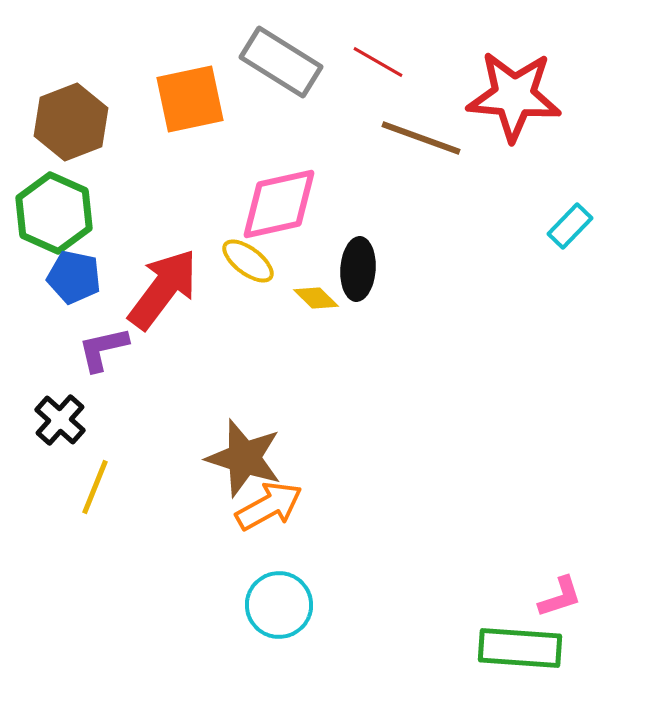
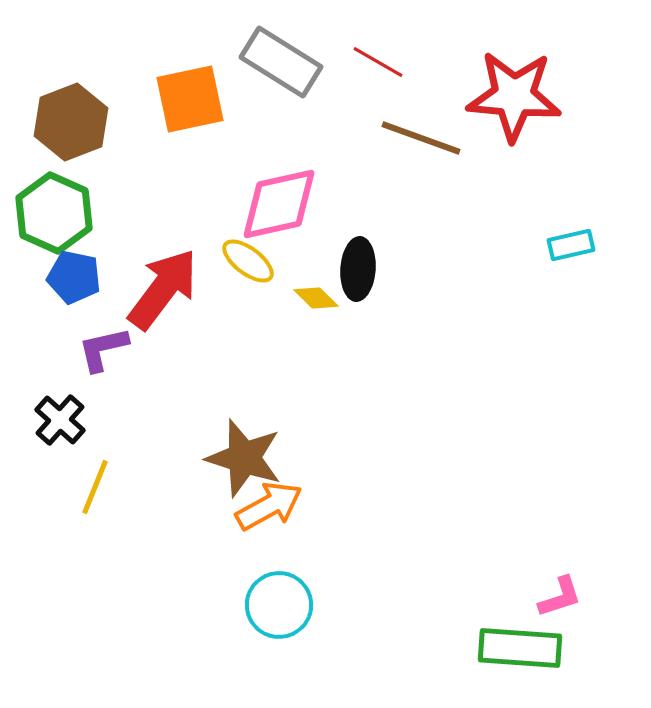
cyan rectangle: moved 1 px right, 19 px down; rotated 33 degrees clockwise
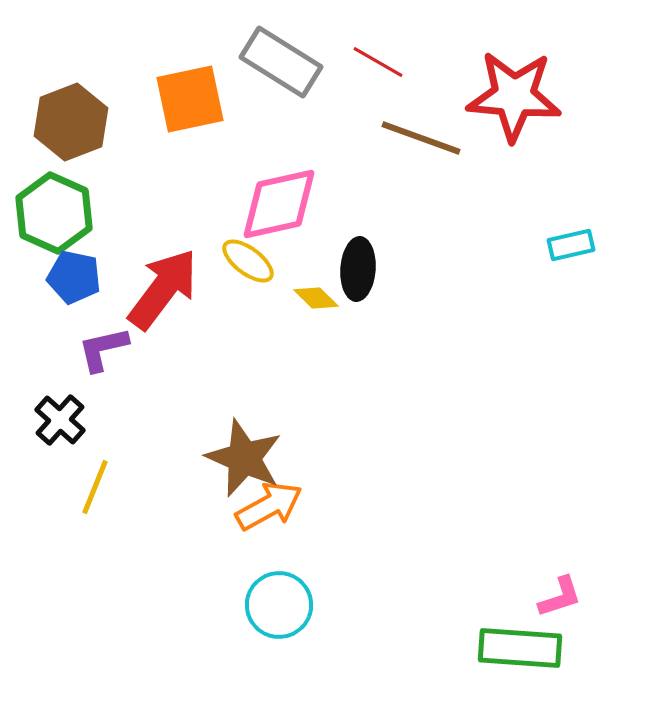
brown star: rotated 6 degrees clockwise
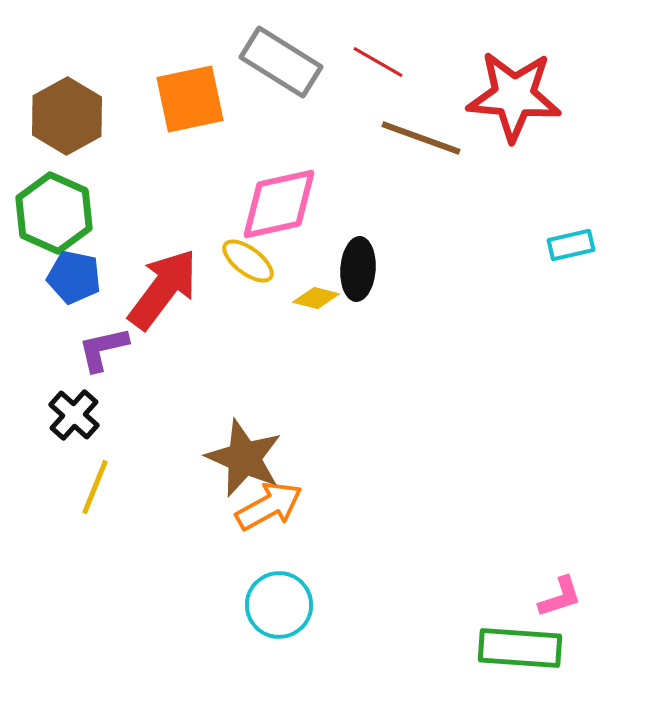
brown hexagon: moved 4 px left, 6 px up; rotated 8 degrees counterclockwise
yellow diamond: rotated 30 degrees counterclockwise
black cross: moved 14 px right, 5 px up
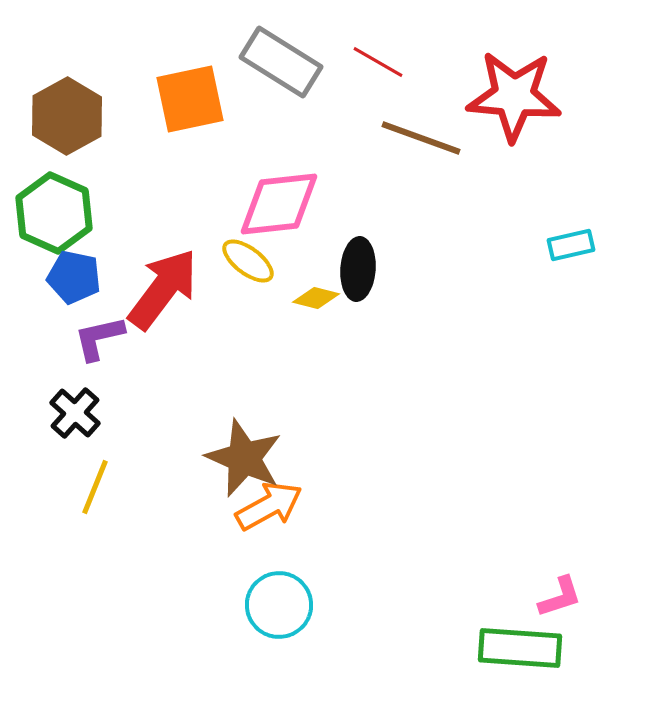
pink diamond: rotated 6 degrees clockwise
purple L-shape: moved 4 px left, 11 px up
black cross: moved 1 px right, 2 px up
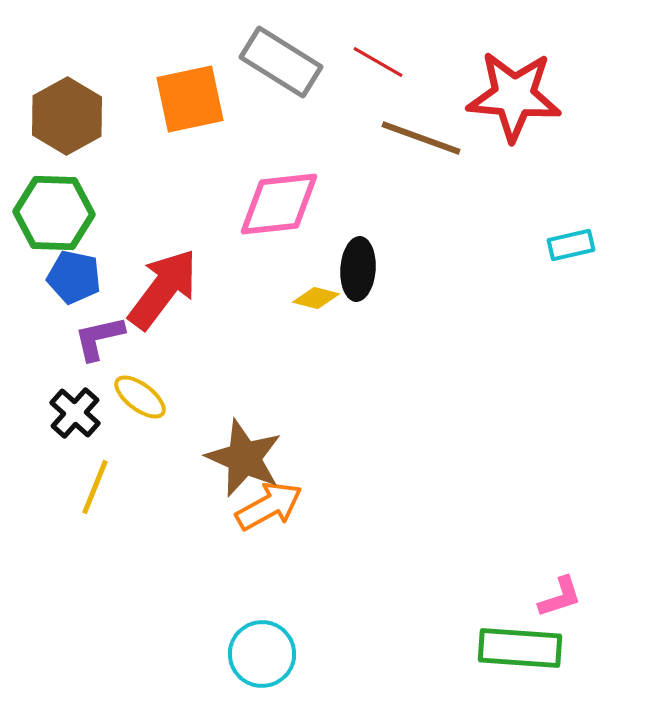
green hexagon: rotated 22 degrees counterclockwise
yellow ellipse: moved 108 px left, 136 px down
cyan circle: moved 17 px left, 49 px down
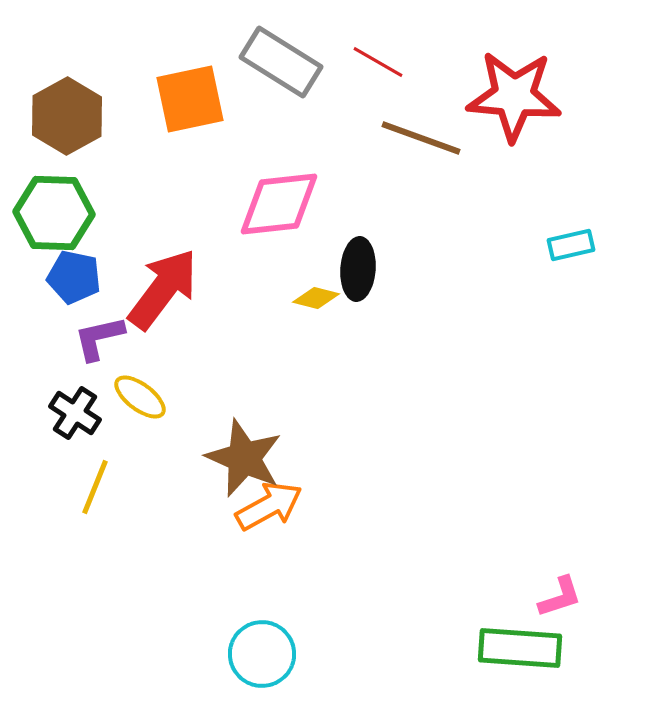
black cross: rotated 9 degrees counterclockwise
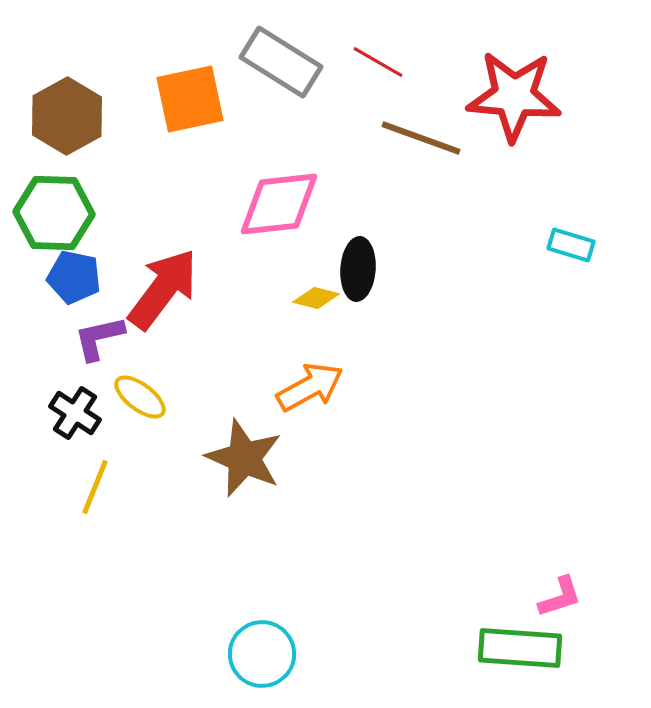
cyan rectangle: rotated 30 degrees clockwise
orange arrow: moved 41 px right, 119 px up
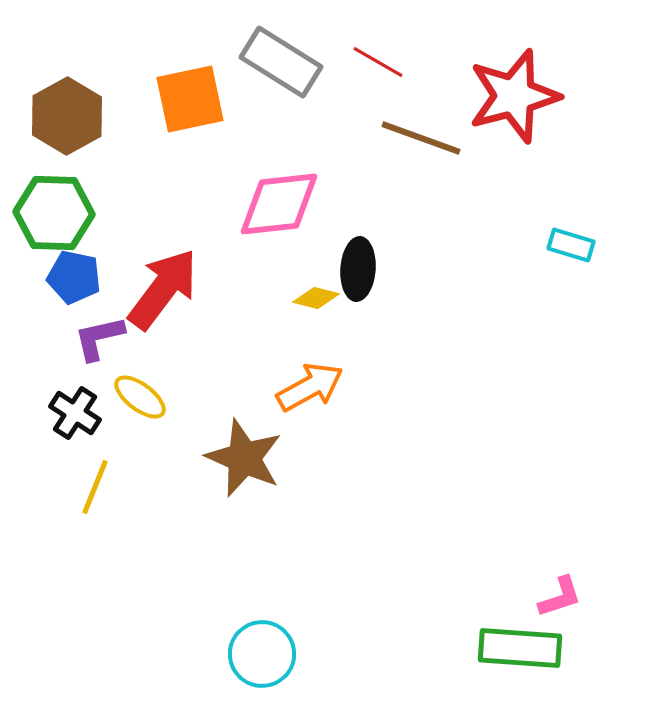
red star: rotated 20 degrees counterclockwise
